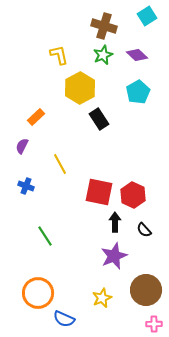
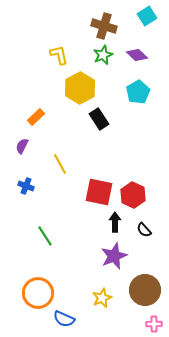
brown circle: moved 1 px left
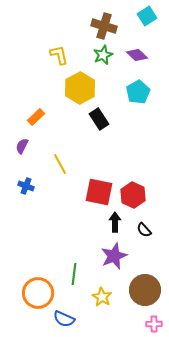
green line: moved 29 px right, 38 px down; rotated 40 degrees clockwise
yellow star: moved 1 px up; rotated 18 degrees counterclockwise
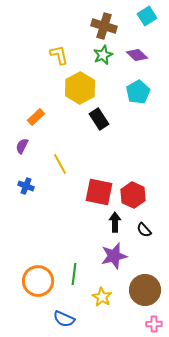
purple star: rotated 8 degrees clockwise
orange circle: moved 12 px up
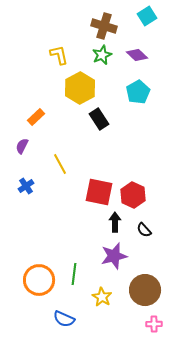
green star: moved 1 px left
blue cross: rotated 35 degrees clockwise
orange circle: moved 1 px right, 1 px up
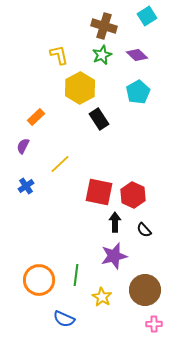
purple semicircle: moved 1 px right
yellow line: rotated 75 degrees clockwise
green line: moved 2 px right, 1 px down
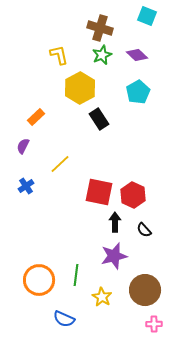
cyan square: rotated 36 degrees counterclockwise
brown cross: moved 4 px left, 2 px down
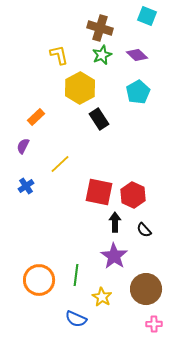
purple star: rotated 24 degrees counterclockwise
brown circle: moved 1 px right, 1 px up
blue semicircle: moved 12 px right
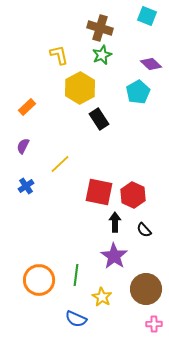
purple diamond: moved 14 px right, 9 px down
orange rectangle: moved 9 px left, 10 px up
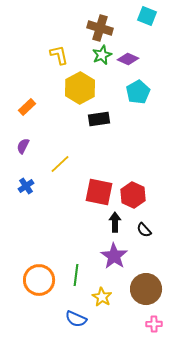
purple diamond: moved 23 px left, 5 px up; rotated 20 degrees counterclockwise
black rectangle: rotated 65 degrees counterclockwise
